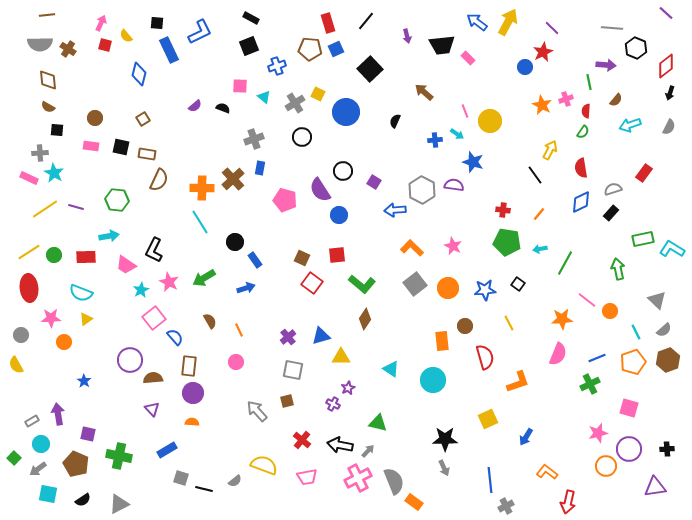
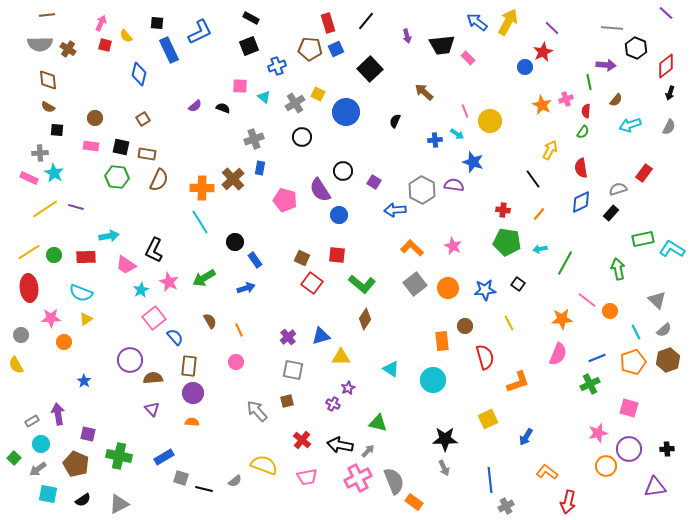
black line at (535, 175): moved 2 px left, 4 px down
gray semicircle at (613, 189): moved 5 px right
green hexagon at (117, 200): moved 23 px up
red square at (337, 255): rotated 12 degrees clockwise
blue rectangle at (167, 450): moved 3 px left, 7 px down
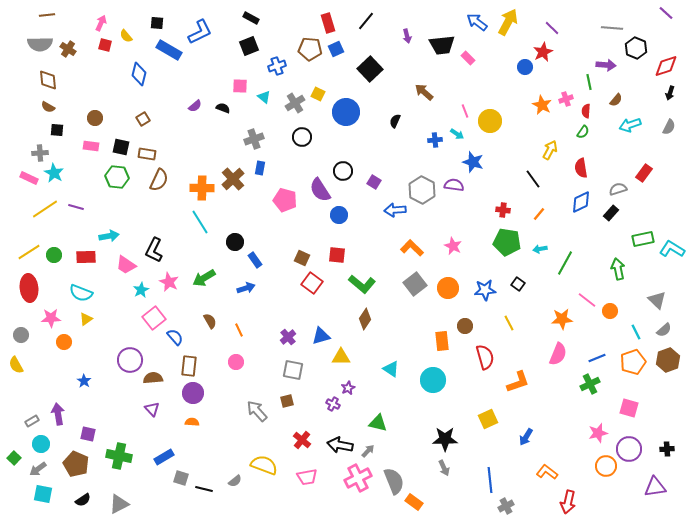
blue rectangle at (169, 50): rotated 35 degrees counterclockwise
red diamond at (666, 66): rotated 20 degrees clockwise
cyan square at (48, 494): moved 5 px left
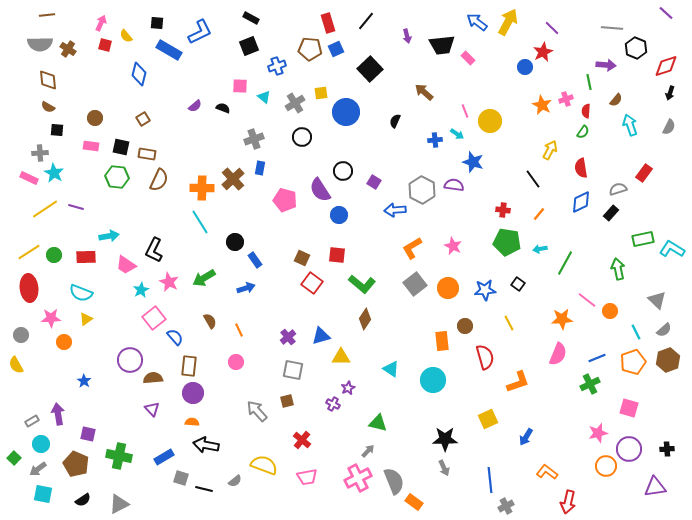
yellow square at (318, 94): moved 3 px right, 1 px up; rotated 32 degrees counterclockwise
cyan arrow at (630, 125): rotated 90 degrees clockwise
orange L-shape at (412, 248): rotated 75 degrees counterclockwise
black arrow at (340, 445): moved 134 px left
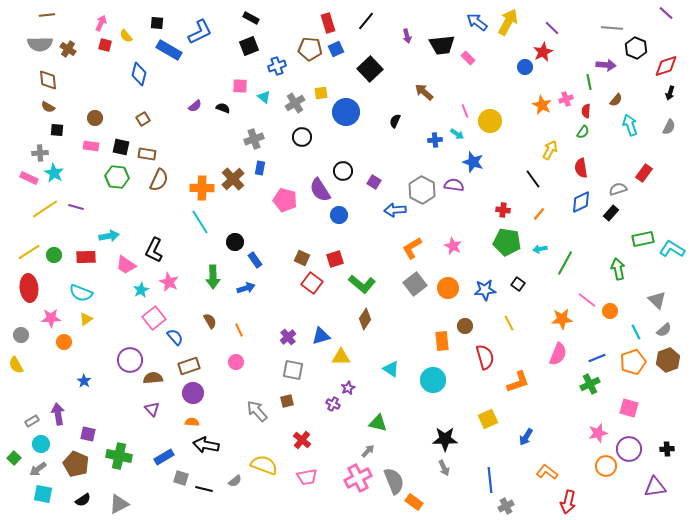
red square at (337, 255): moved 2 px left, 4 px down; rotated 24 degrees counterclockwise
green arrow at (204, 278): moved 9 px right, 1 px up; rotated 60 degrees counterclockwise
brown rectangle at (189, 366): rotated 65 degrees clockwise
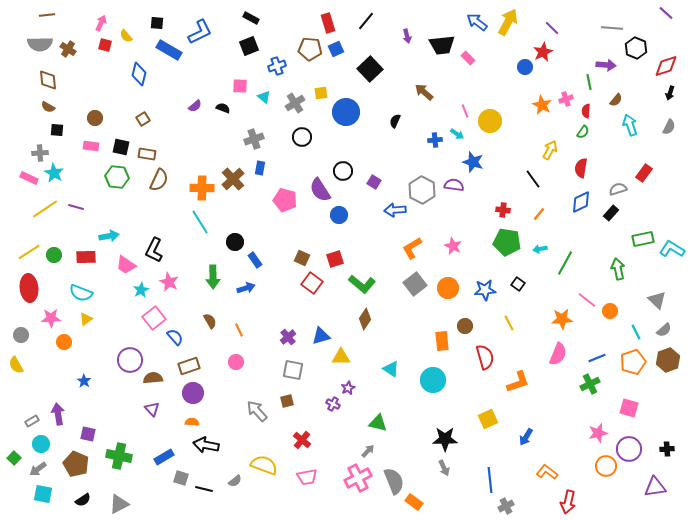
red semicircle at (581, 168): rotated 18 degrees clockwise
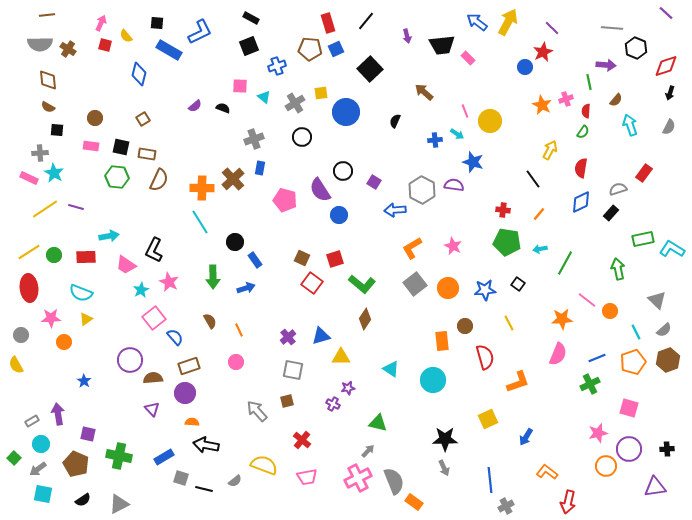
purple star at (348, 388): rotated 16 degrees clockwise
purple circle at (193, 393): moved 8 px left
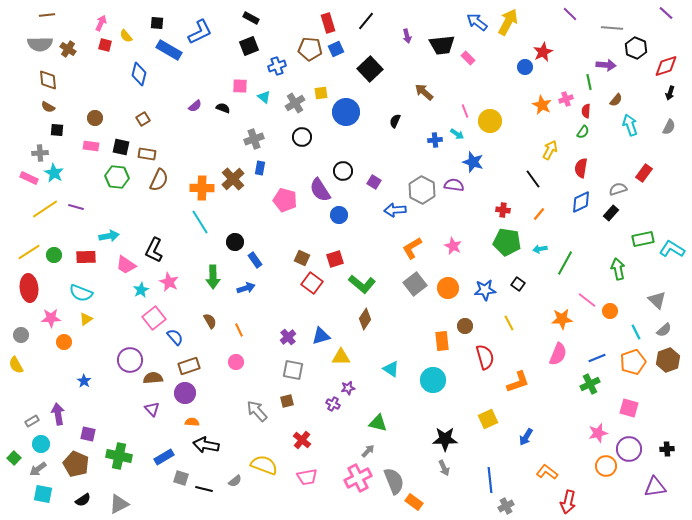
purple line at (552, 28): moved 18 px right, 14 px up
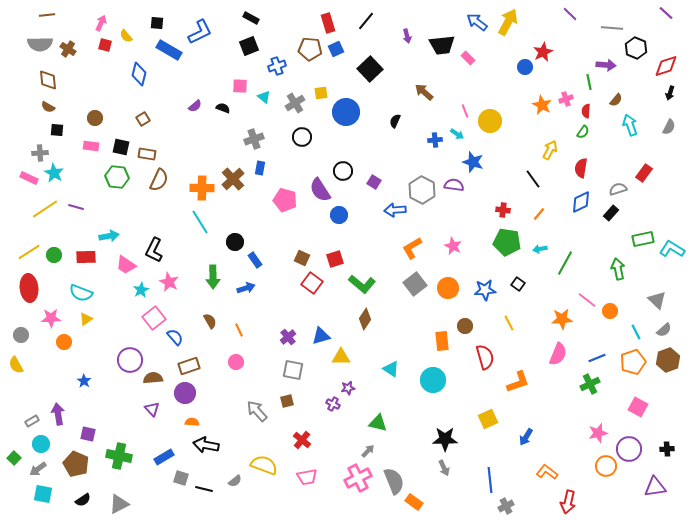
pink square at (629, 408): moved 9 px right, 1 px up; rotated 12 degrees clockwise
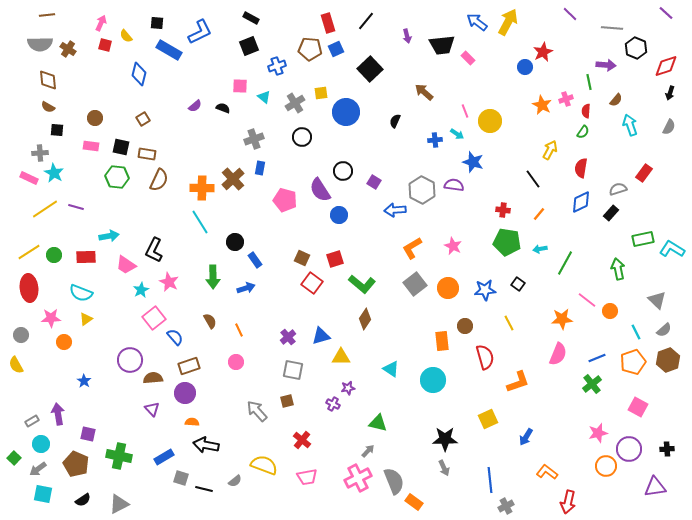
green cross at (590, 384): moved 2 px right; rotated 12 degrees counterclockwise
